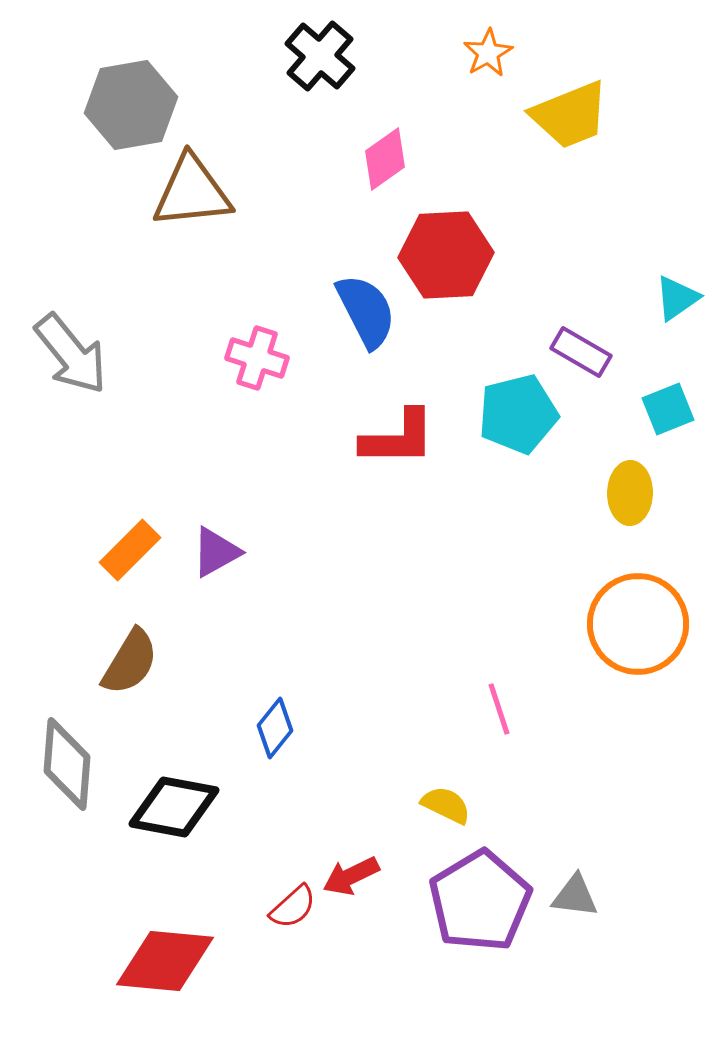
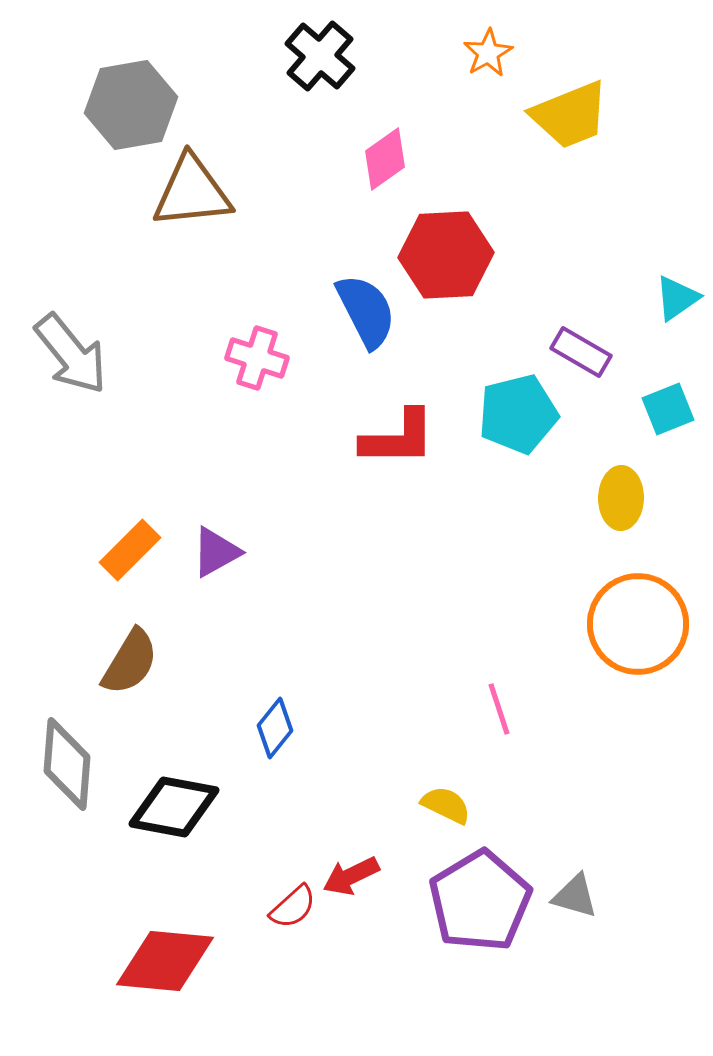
yellow ellipse: moved 9 px left, 5 px down
gray triangle: rotated 9 degrees clockwise
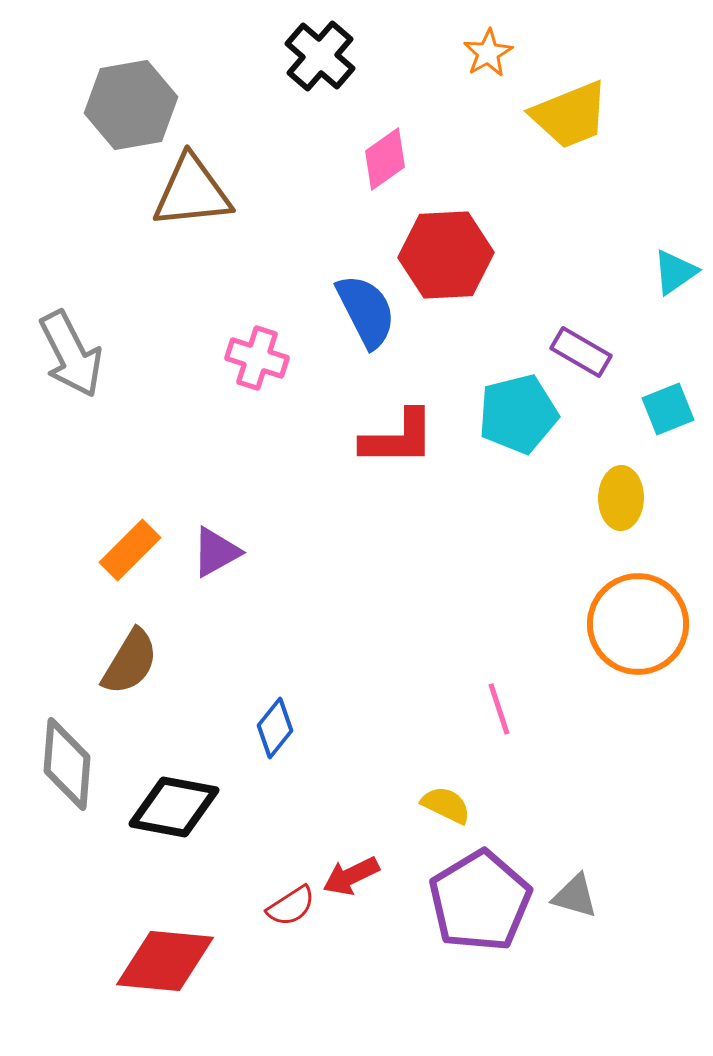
cyan triangle: moved 2 px left, 26 px up
gray arrow: rotated 12 degrees clockwise
red semicircle: moved 2 px left, 1 px up; rotated 9 degrees clockwise
